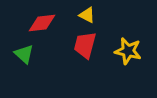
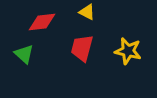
yellow triangle: moved 3 px up
red diamond: moved 1 px up
red trapezoid: moved 3 px left, 3 px down
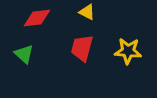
red diamond: moved 5 px left, 4 px up
yellow star: rotated 8 degrees counterclockwise
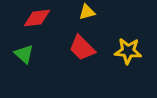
yellow triangle: rotated 42 degrees counterclockwise
red trapezoid: rotated 60 degrees counterclockwise
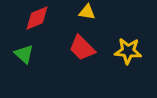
yellow triangle: rotated 24 degrees clockwise
red diamond: rotated 16 degrees counterclockwise
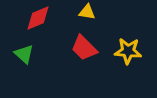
red diamond: moved 1 px right
red trapezoid: moved 2 px right
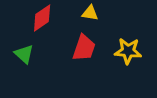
yellow triangle: moved 3 px right, 1 px down
red diamond: moved 4 px right; rotated 12 degrees counterclockwise
red trapezoid: rotated 116 degrees counterclockwise
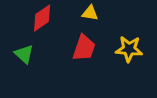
yellow star: moved 1 px right, 2 px up
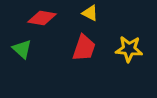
yellow triangle: rotated 18 degrees clockwise
red diamond: rotated 44 degrees clockwise
green triangle: moved 2 px left, 5 px up
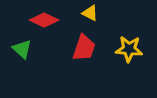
red diamond: moved 2 px right, 2 px down; rotated 16 degrees clockwise
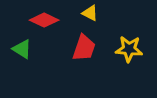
green triangle: rotated 10 degrees counterclockwise
